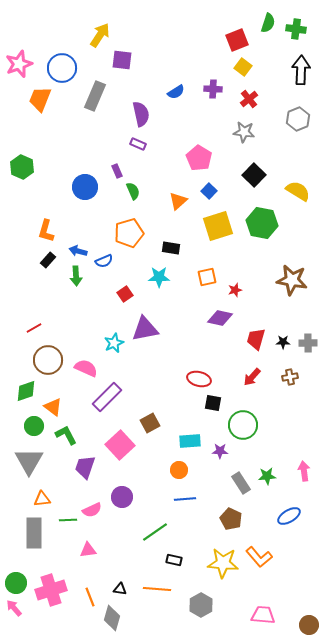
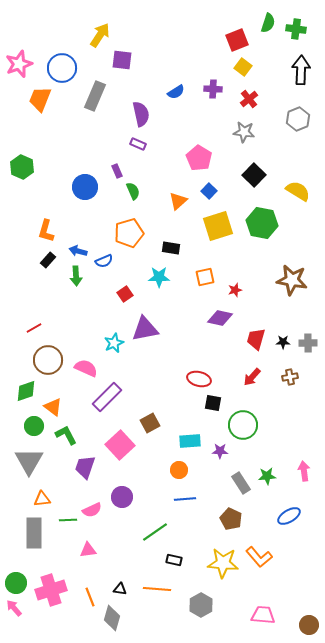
orange square at (207, 277): moved 2 px left
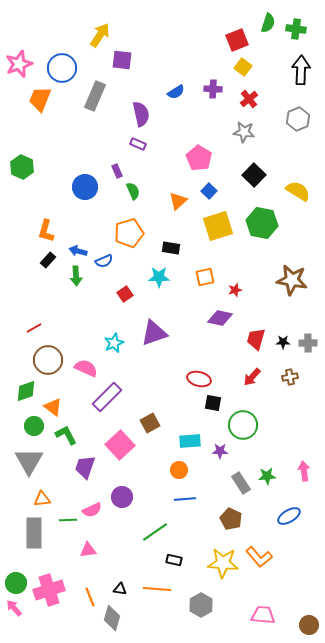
purple triangle at (145, 329): moved 9 px right, 4 px down; rotated 8 degrees counterclockwise
pink cross at (51, 590): moved 2 px left
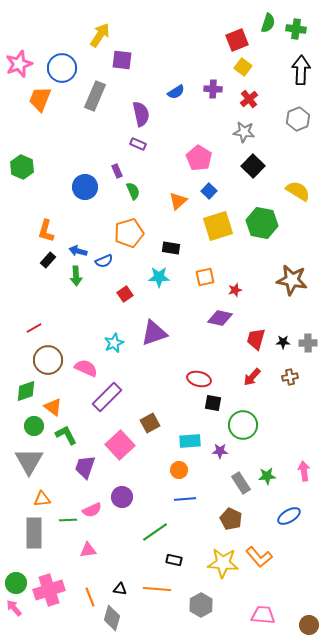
black square at (254, 175): moved 1 px left, 9 px up
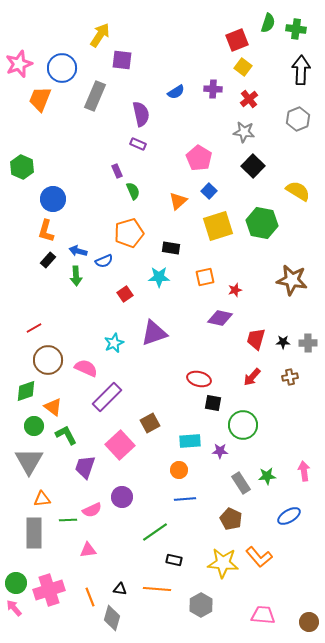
blue circle at (85, 187): moved 32 px left, 12 px down
brown circle at (309, 625): moved 3 px up
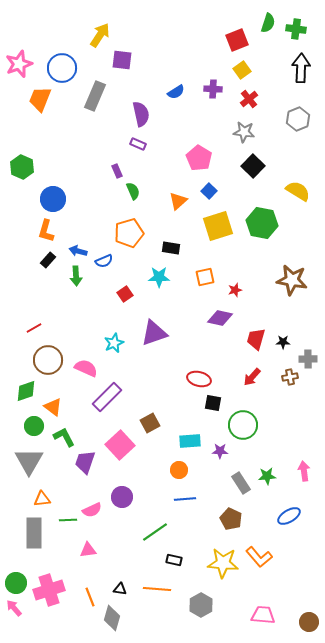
yellow square at (243, 67): moved 1 px left, 3 px down; rotated 18 degrees clockwise
black arrow at (301, 70): moved 2 px up
gray cross at (308, 343): moved 16 px down
green L-shape at (66, 435): moved 2 px left, 2 px down
purple trapezoid at (85, 467): moved 5 px up
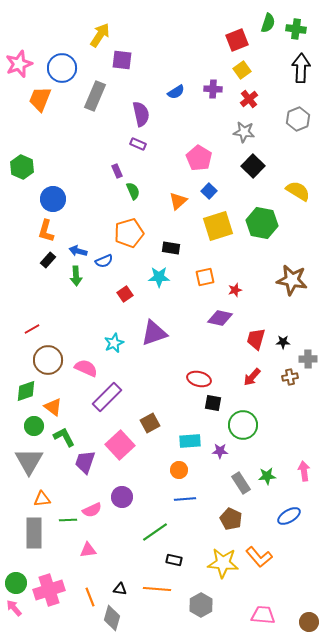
red line at (34, 328): moved 2 px left, 1 px down
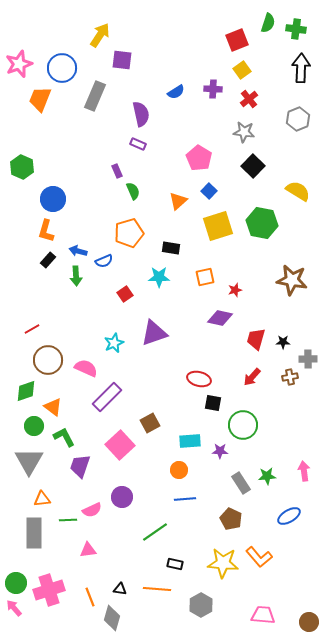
purple trapezoid at (85, 462): moved 5 px left, 4 px down
black rectangle at (174, 560): moved 1 px right, 4 px down
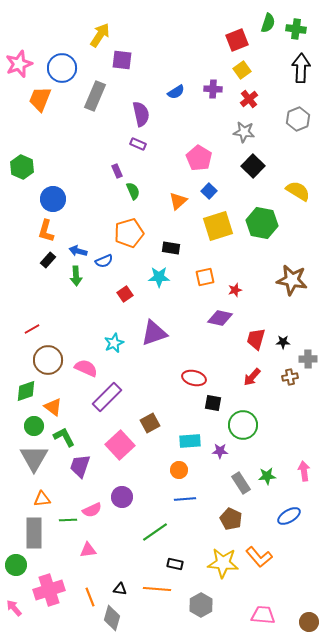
red ellipse at (199, 379): moved 5 px left, 1 px up
gray triangle at (29, 461): moved 5 px right, 3 px up
green circle at (16, 583): moved 18 px up
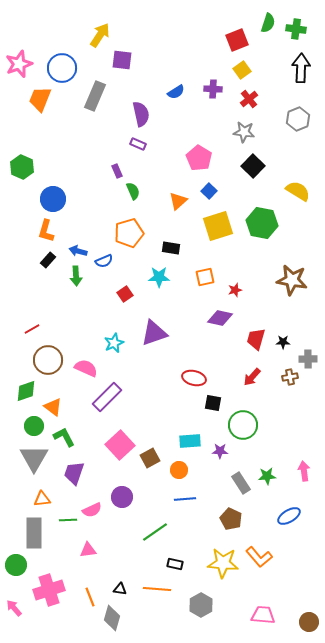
brown square at (150, 423): moved 35 px down
purple trapezoid at (80, 466): moved 6 px left, 7 px down
